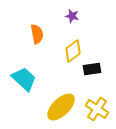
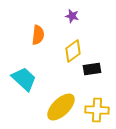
orange semicircle: moved 1 px right, 1 px down; rotated 18 degrees clockwise
yellow cross: moved 1 px down; rotated 30 degrees counterclockwise
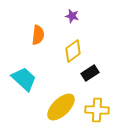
black rectangle: moved 2 px left, 4 px down; rotated 24 degrees counterclockwise
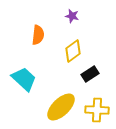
black rectangle: moved 1 px down
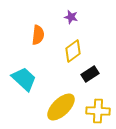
purple star: moved 1 px left, 1 px down
yellow cross: moved 1 px right, 1 px down
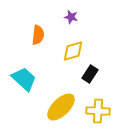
yellow diamond: rotated 20 degrees clockwise
black rectangle: rotated 24 degrees counterclockwise
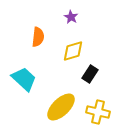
purple star: rotated 16 degrees clockwise
orange semicircle: moved 2 px down
yellow cross: moved 1 px down; rotated 10 degrees clockwise
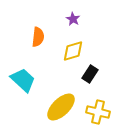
purple star: moved 2 px right, 2 px down
cyan trapezoid: moved 1 px left, 1 px down
